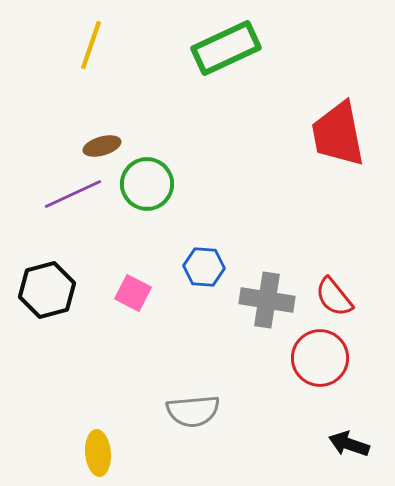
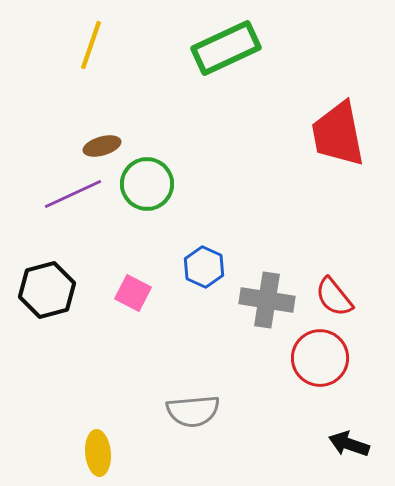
blue hexagon: rotated 21 degrees clockwise
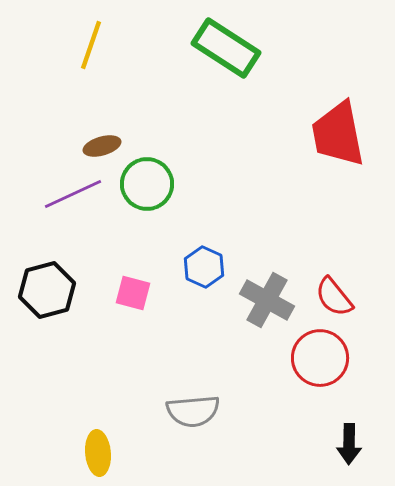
green rectangle: rotated 58 degrees clockwise
pink square: rotated 12 degrees counterclockwise
gray cross: rotated 20 degrees clockwise
black arrow: rotated 108 degrees counterclockwise
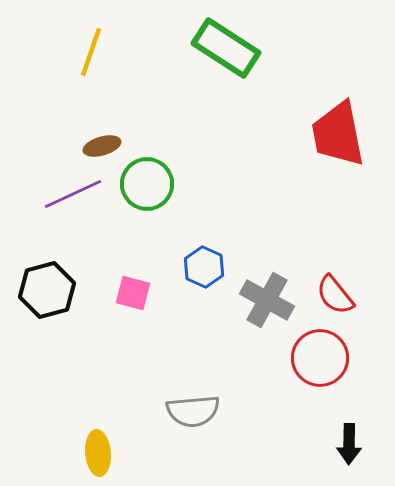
yellow line: moved 7 px down
red semicircle: moved 1 px right, 2 px up
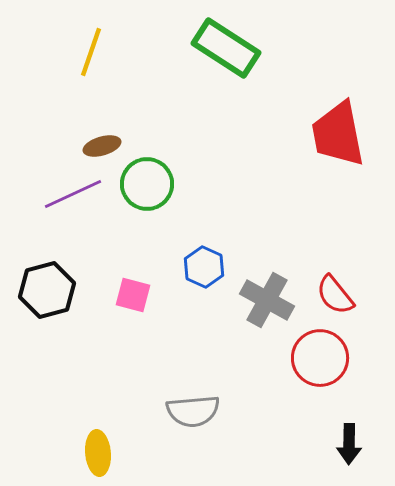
pink square: moved 2 px down
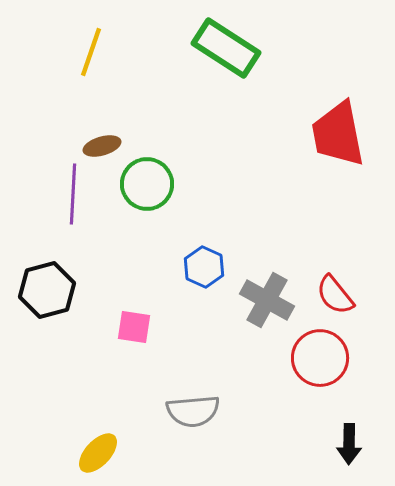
purple line: rotated 62 degrees counterclockwise
pink square: moved 1 px right, 32 px down; rotated 6 degrees counterclockwise
yellow ellipse: rotated 48 degrees clockwise
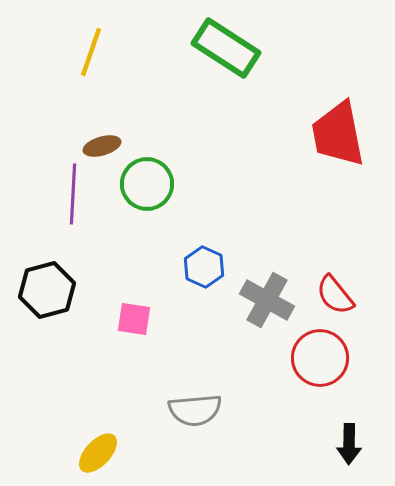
pink square: moved 8 px up
gray semicircle: moved 2 px right, 1 px up
